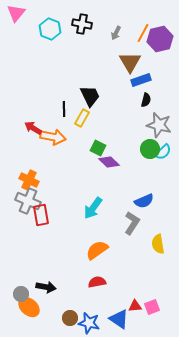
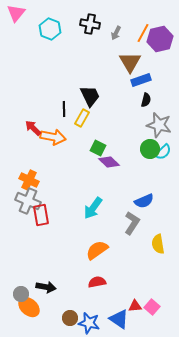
black cross: moved 8 px right
red arrow: rotated 12 degrees clockwise
pink square: rotated 28 degrees counterclockwise
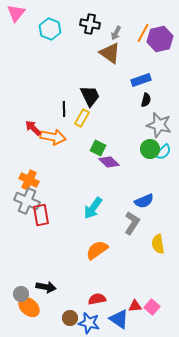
brown triangle: moved 20 px left, 9 px up; rotated 25 degrees counterclockwise
gray cross: moved 1 px left
red semicircle: moved 17 px down
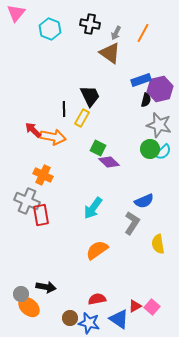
purple hexagon: moved 50 px down
red arrow: moved 2 px down
orange cross: moved 14 px right, 5 px up
red triangle: rotated 24 degrees counterclockwise
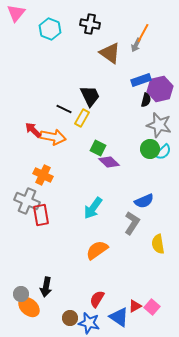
gray arrow: moved 20 px right, 12 px down
black line: rotated 63 degrees counterclockwise
black arrow: rotated 90 degrees clockwise
red semicircle: rotated 48 degrees counterclockwise
blue triangle: moved 2 px up
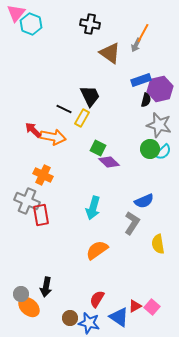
cyan hexagon: moved 19 px left, 5 px up
cyan arrow: rotated 20 degrees counterclockwise
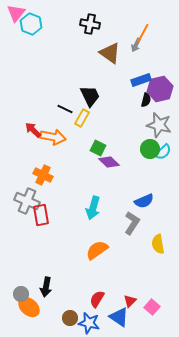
black line: moved 1 px right
red triangle: moved 5 px left, 5 px up; rotated 16 degrees counterclockwise
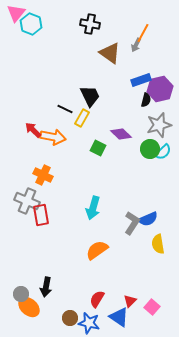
gray star: rotated 30 degrees counterclockwise
purple diamond: moved 12 px right, 28 px up
blue semicircle: moved 4 px right, 18 px down
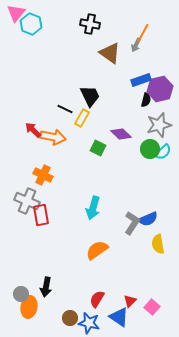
orange ellipse: rotated 60 degrees clockwise
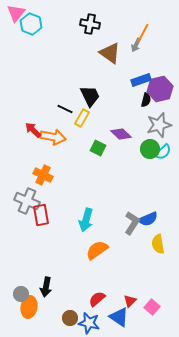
cyan arrow: moved 7 px left, 12 px down
red semicircle: rotated 18 degrees clockwise
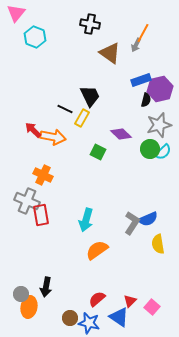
cyan hexagon: moved 4 px right, 13 px down
green square: moved 4 px down
